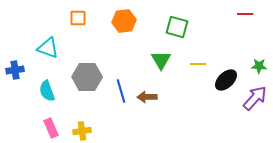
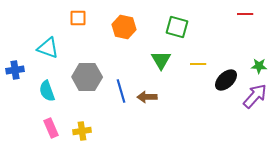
orange hexagon: moved 6 px down; rotated 20 degrees clockwise
purple arrow: moved 2 px up
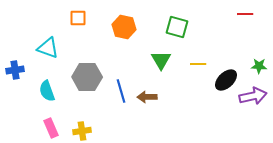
purple arrow: moved 2 px left; rotated 36 degrees clockwise
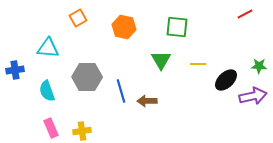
red line: rotated 28 degrees counterclockwise
orange square: rotated 30 degrees counterclockwise
green square: rotated 10 degrees counterclockwise
cyan triangle: rotated 15 degrees counterclockwise
brown arrow: moved 4 px down
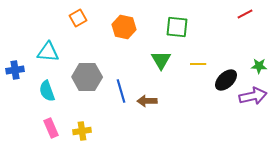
cyan triangle: moved 4 px down
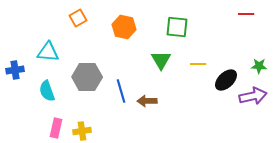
red line: moved 1 px right; rotated 28 degrees clockwise
pink rectangle: moved 5 px right; rotated 36 degrees clockwise
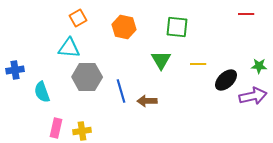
cyan triangle: moved 21 px right, 4 px up
cyan semicircle: moved 5 px left, 1 px down
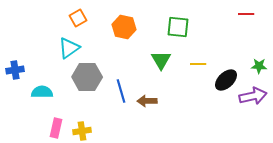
green square: moved 1 px right
cyan triangle: rotated 40 degrees counterclockwise
cyan semicircle: rotated 110 degrees clockwise
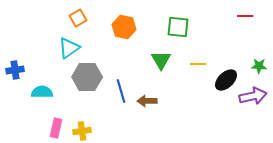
red line: moved 1 px left, 2 px down
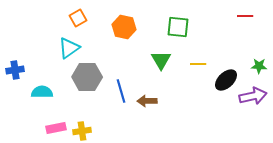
pink rectangle: rotated 66 degrees clockwise
